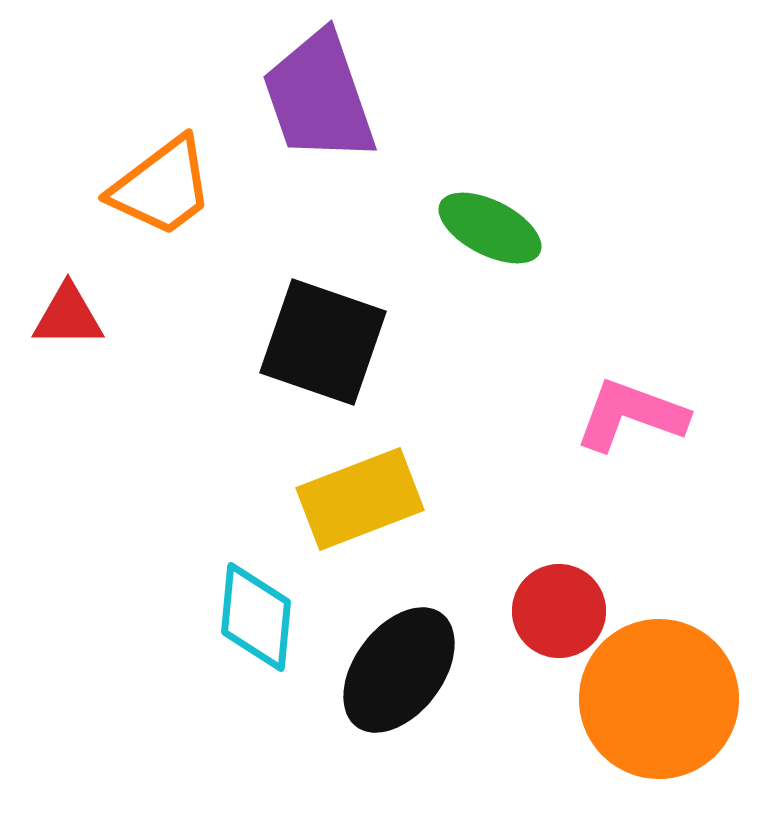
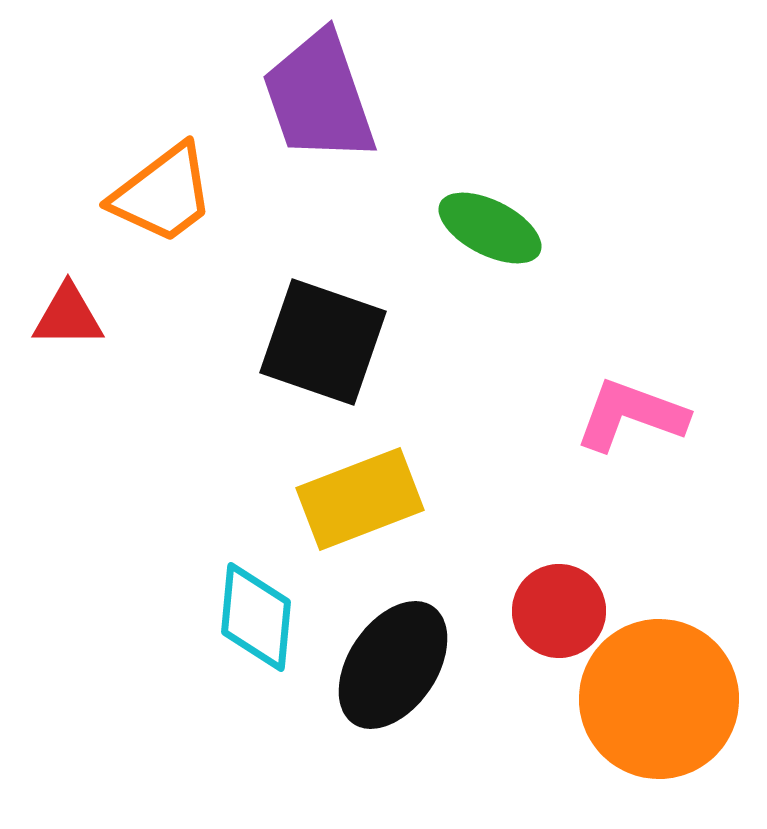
orange trapezoid: moved 1 px right, 7 px down
black ellipse: moved 6 px left, 5 px up; rotated 3 degrees counterclockwise
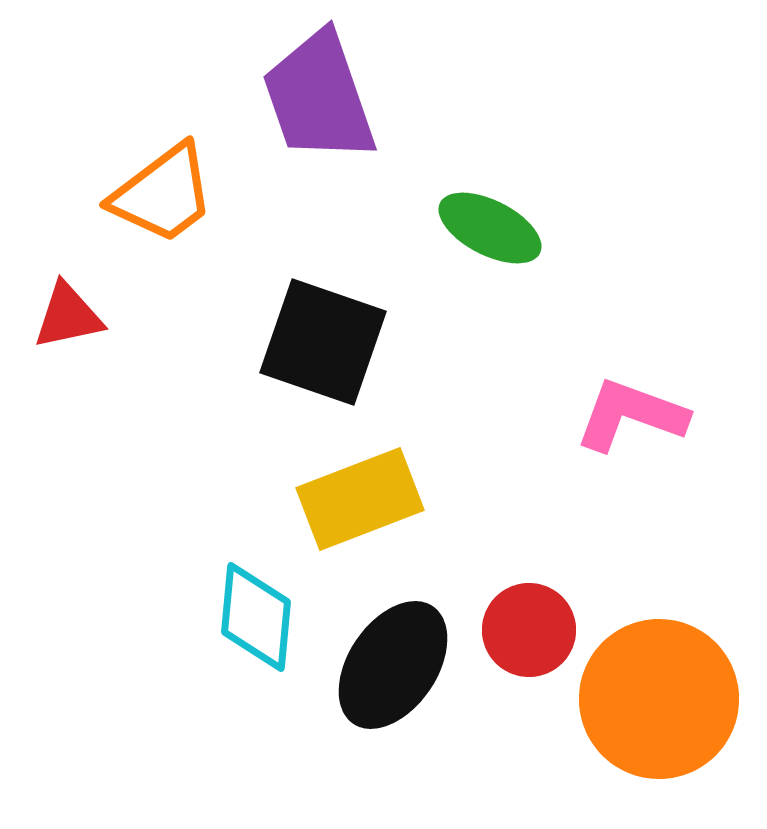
red triangle: rotated 12 degrees counterclockwise
red circle: moved 30 px left, 19 px down
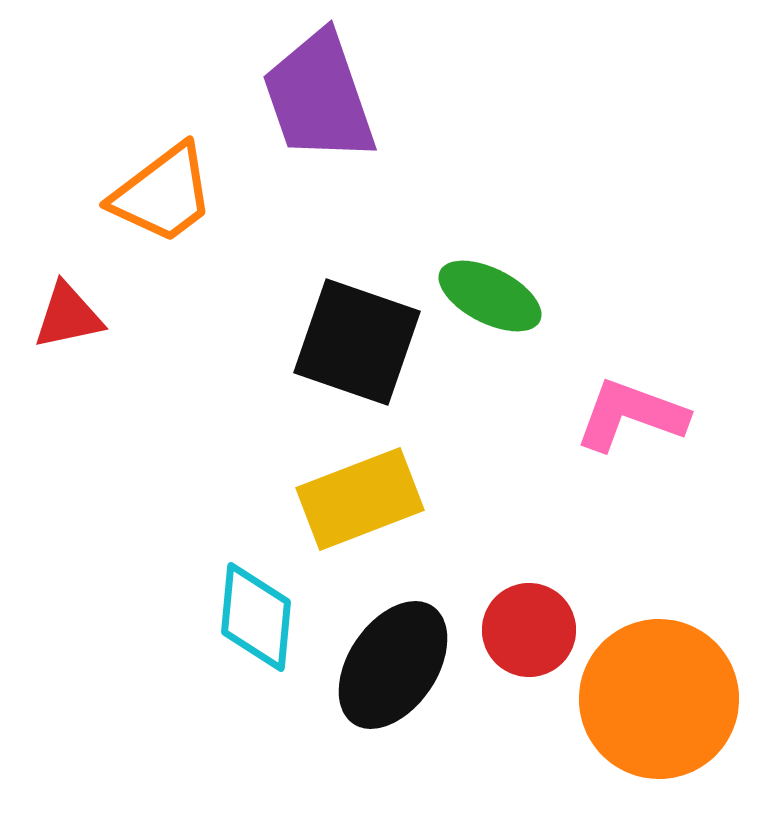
green ellipse: moved 68 px down
black square: moved 34 px right
